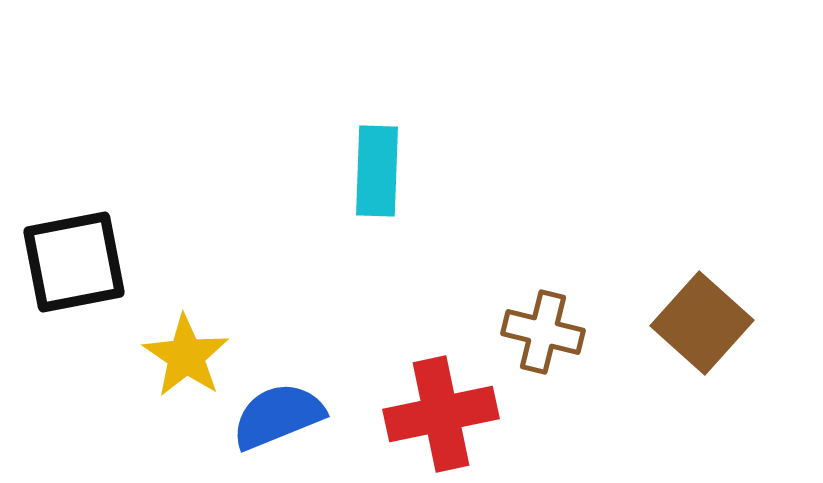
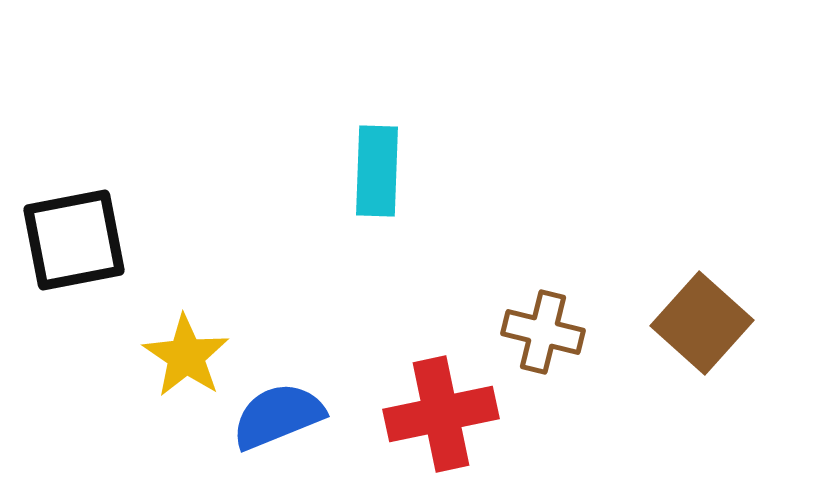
black square: moved 22 px up
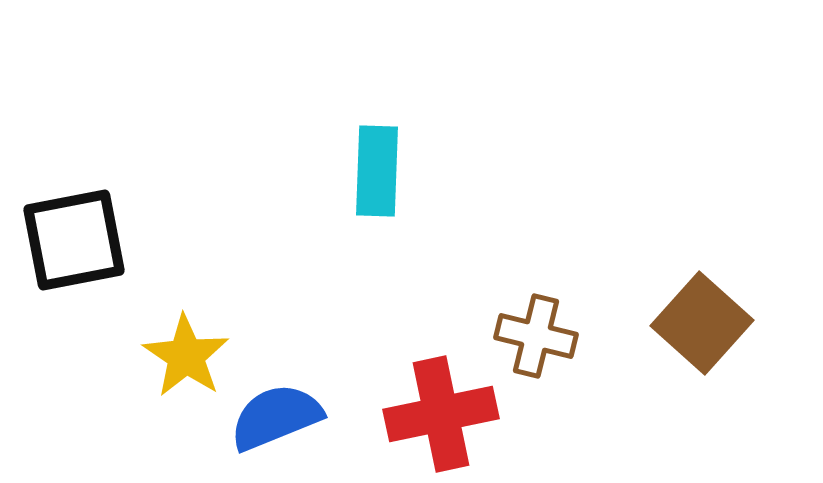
brown cross: moved 7 px left, 4 px down
blue semicircle: moved 2 px left, 1 px down
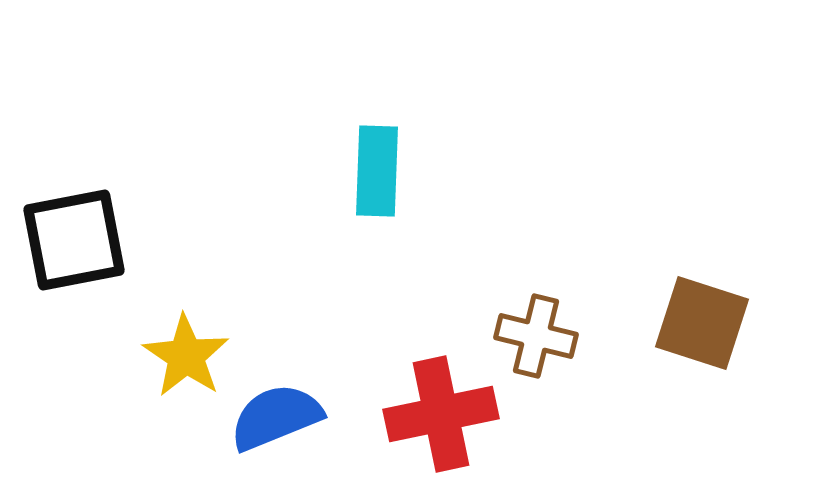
brown square: rotated 24 degrees counterclockwise
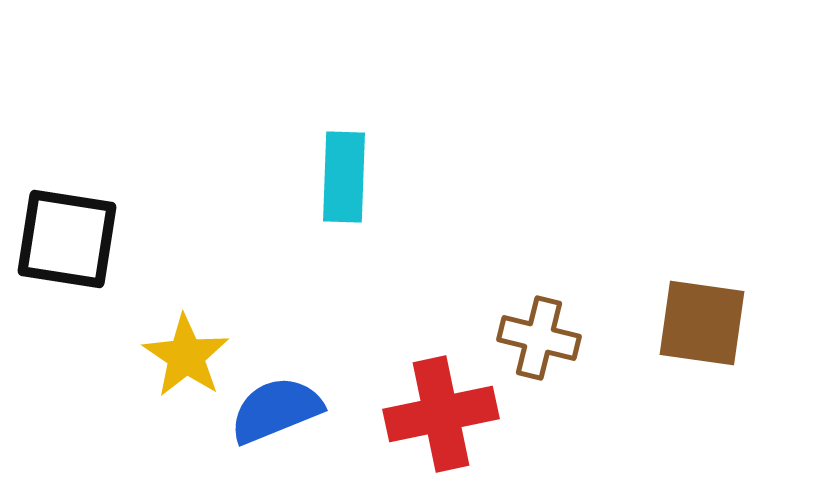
cyan rectangle: moved 33 px left, 6 px down
black square: moved 7 px left, 1 px up; rotated 20 degrees clockwise
brown square: rotated 10 degrees counterclockwise
brown cross: moved 3 px right, 2 px down
blue semicircle: moved 7 px up
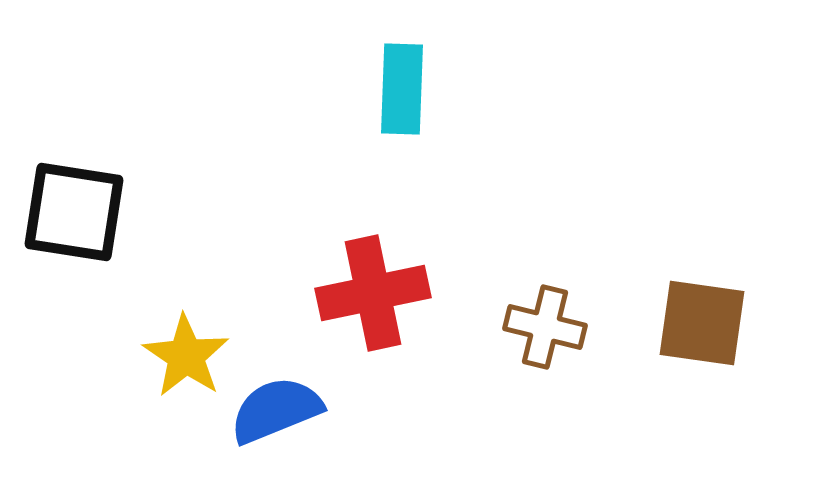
cyan rectangle: moved 58 px right, 88 px up
black square: moved 7 px right, 27 px up
brown cross: moved 6 px right, 11 px up
red cross: moved 68 px left, 121 px up
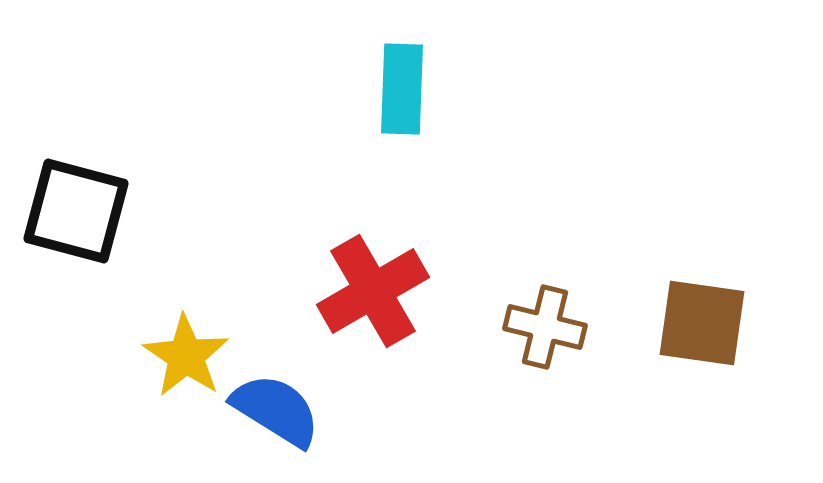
black square: moved 2 px right, 1 px up; rotated 6 degrees clockwise
red cross: moved 2 px up; rotated 18 degrees counterclockwise
blue semicircle: rotated 54 degrees clockwise
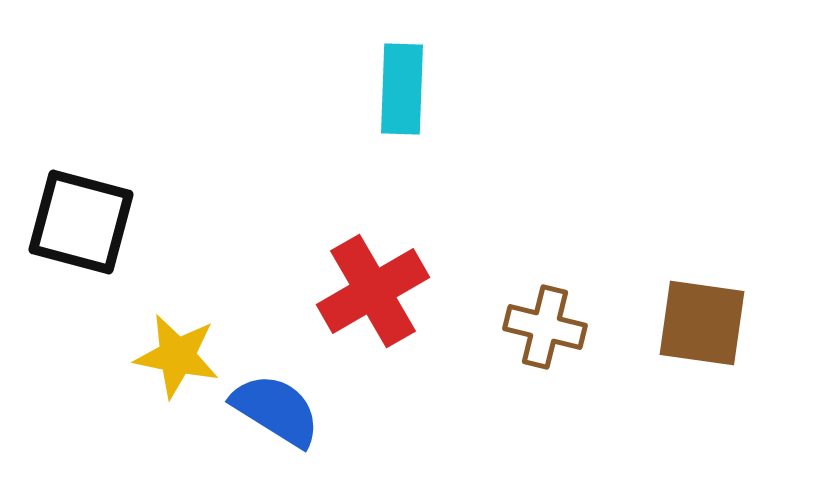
black square: moved 5 px right, 11 px down
yellow star: moved 9 px left; rotated 22 degrees counterclockwise
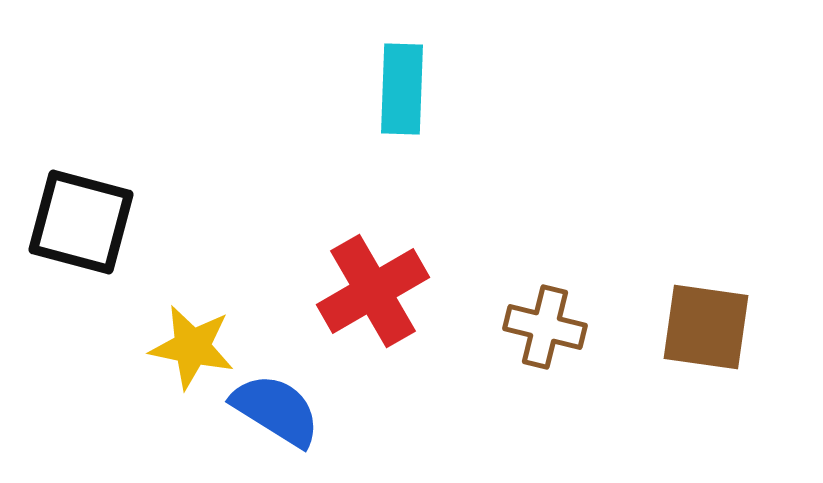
brown square: moved 4 px right, 4 px down
yellow star: moved 15 px right, 9 px up
